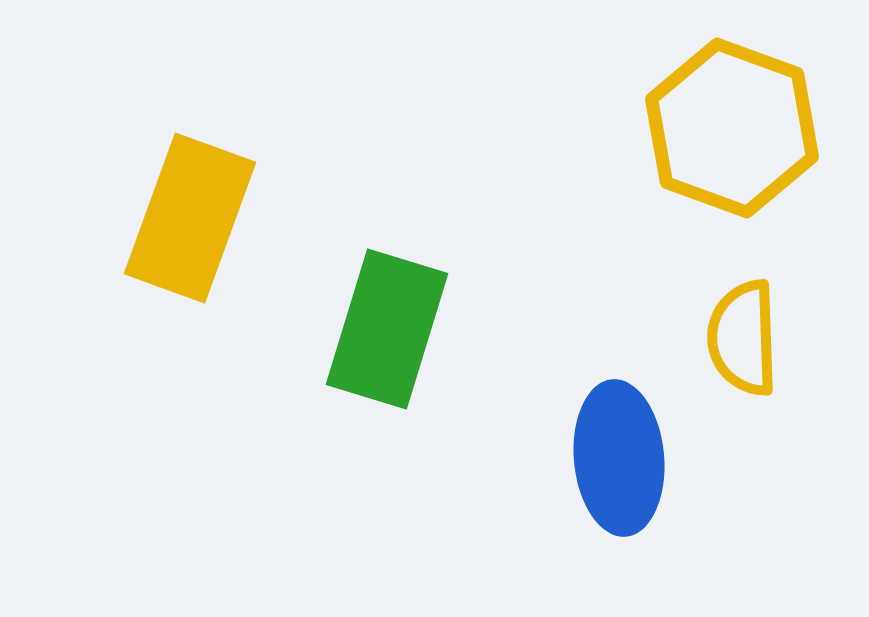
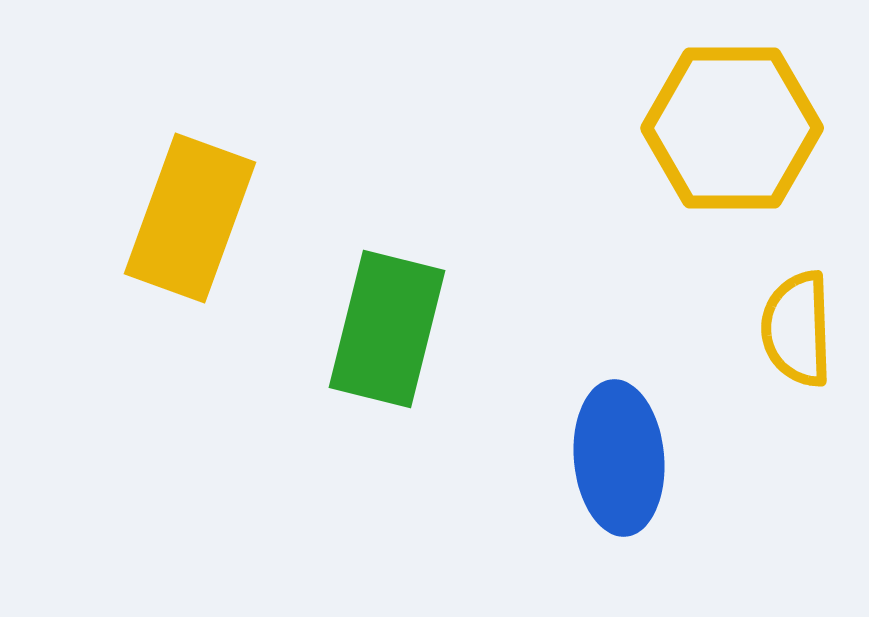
yellow hexagon: rotated 20 degrees counterclockwise
green rectangle: rotated 3 degrees counterclockwise
yellow semicircle: moved 54 px right, 9 px up
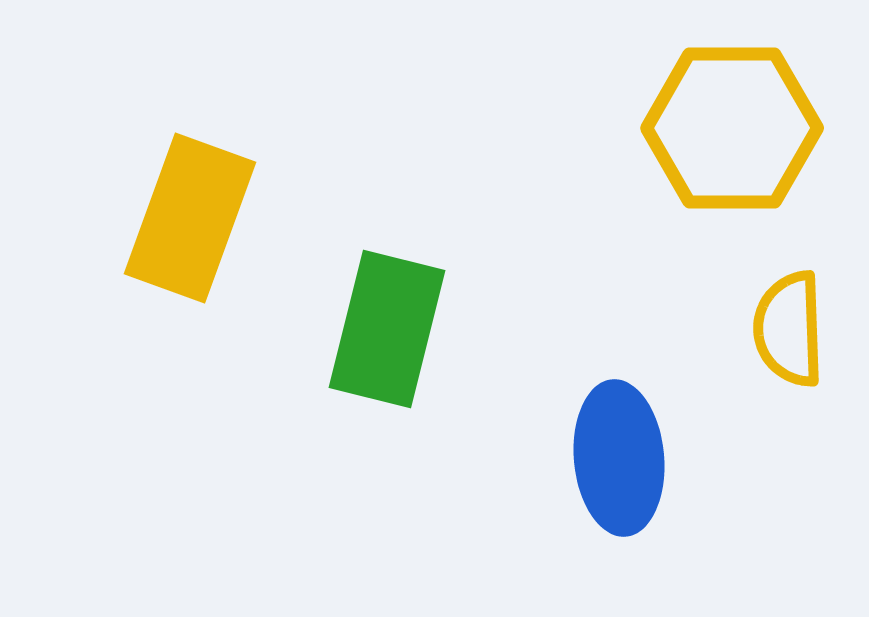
yellow semicircle: moved 8 px left
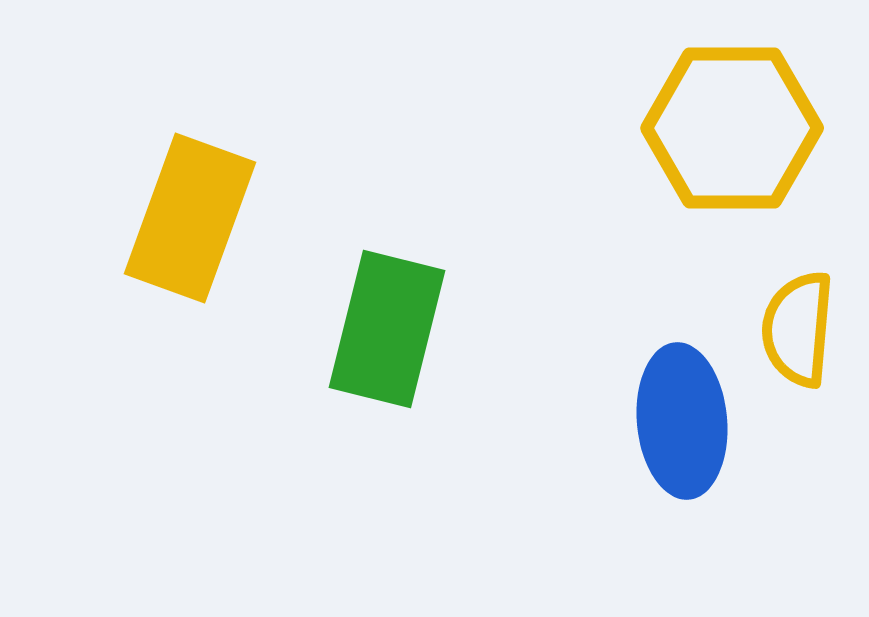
yellow semicircle: moved 9 px right; rotated 7 degrees clockwise
blue ellipse: moved 63 px right, 37 px up
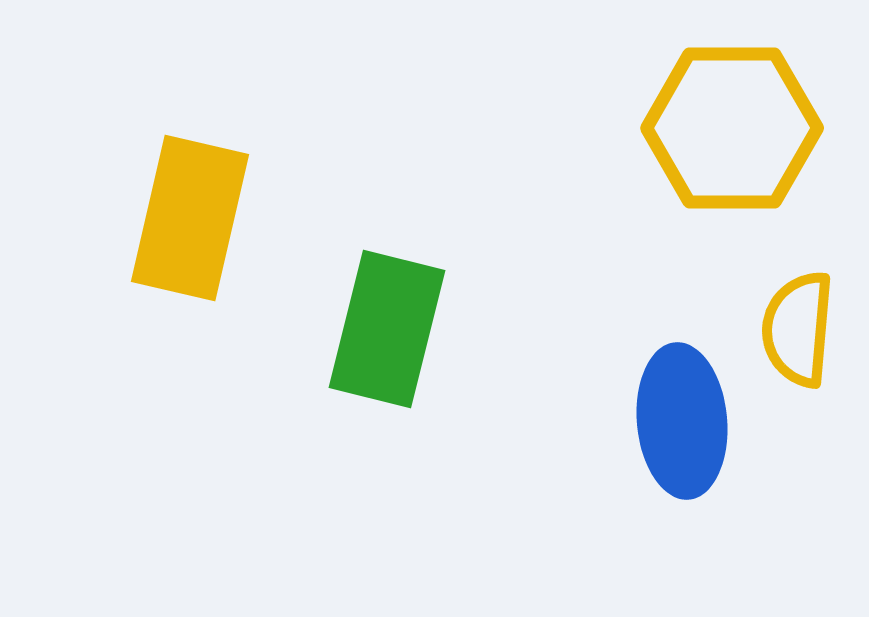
yellow rectangle: rotated 7 degrees counterclockwise
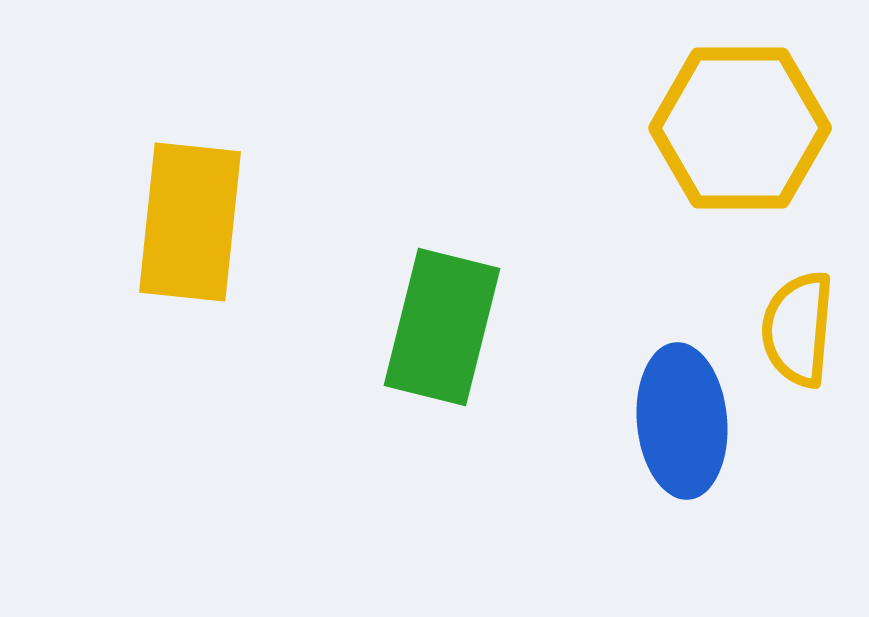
yellow hexagon: moved 8 px right
yellow rectangle: moved 4 px down; rotated 7 degrees counterclockwise
green rectangle: moved 55 px right, 2 px up
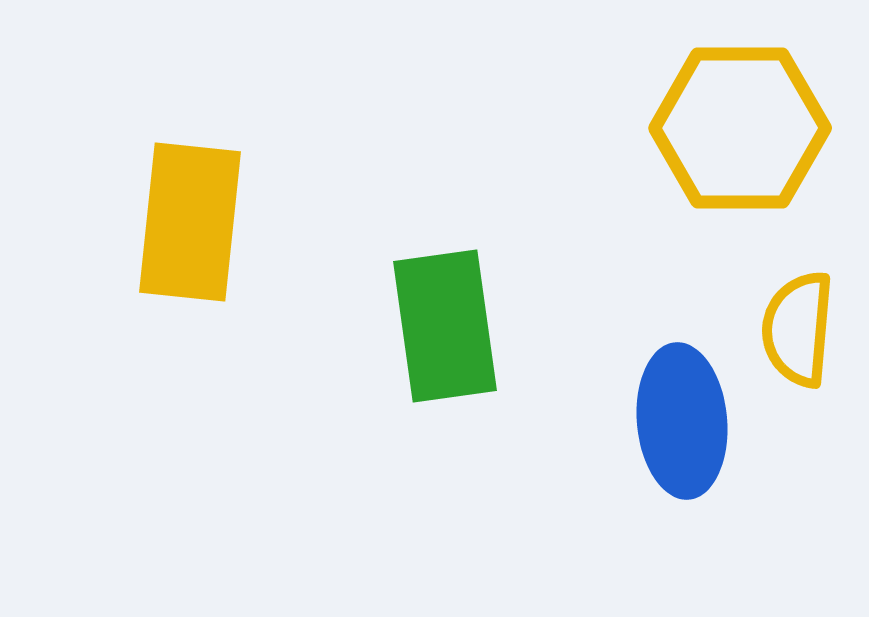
green rectangle: moved 3 px right, 1 px up; rotated 22 degrees counterclockwise
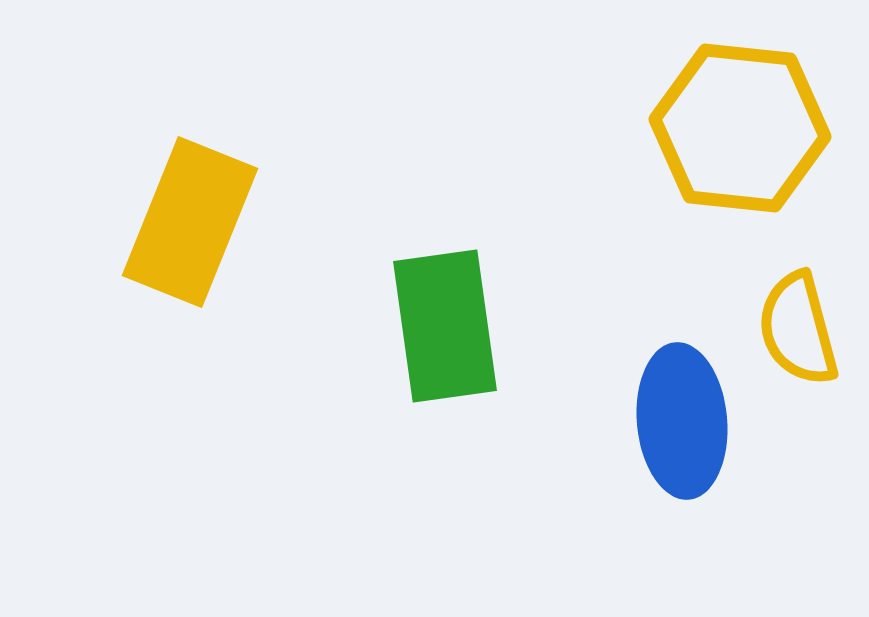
yellow hexagon: rotated 6 degrees clockwise
yellow rectangle: rotated 16 degrees clockwise
yellow semicircle: rotated 20 degrees counterclockwise
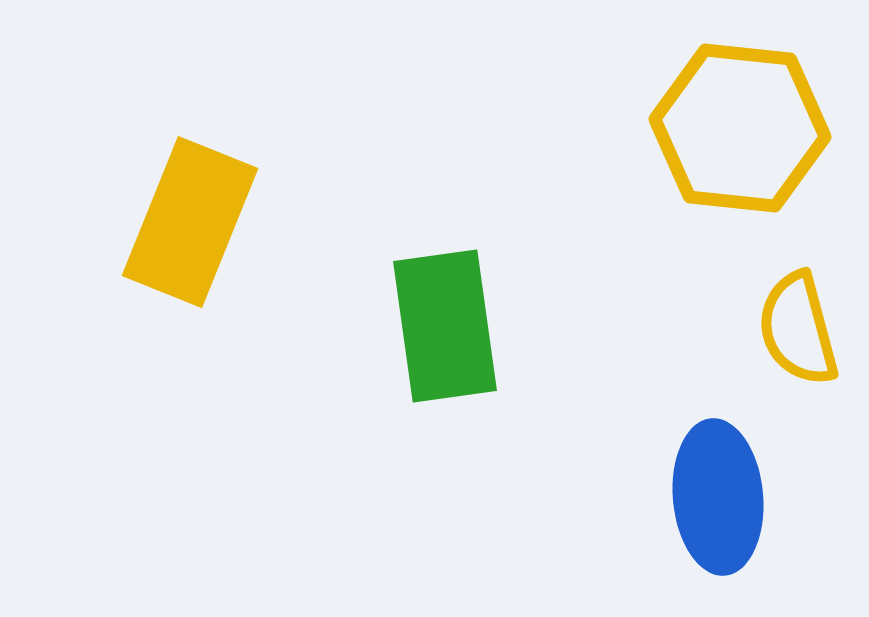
blue ellipse: moved 36 px right, 76 px down
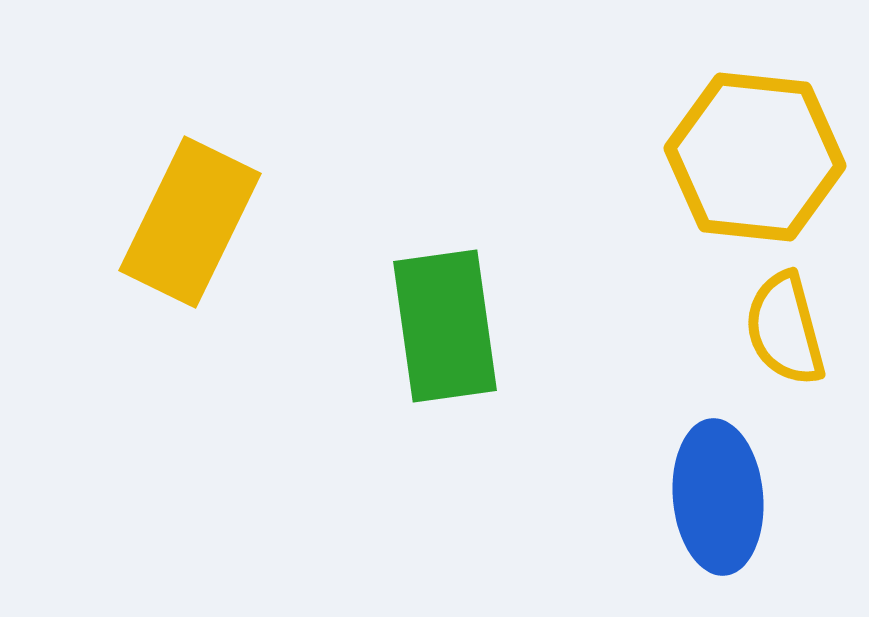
yellow hexagon: moved 15 px right, 29 px down
yellow rectangle: rotated 4 degrees clockwise
yellow semicircle: moved 13 px left
